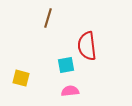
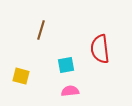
brown line: moved 7 px left, 12 px down
red semicircle: moved 13 px right, 3 px down
yellow square: moved 2 px up
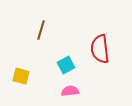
cyan square: rotated 18 degrees counterclockwise
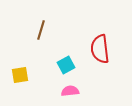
yellow square: moved 1 px left, 1 px up; rotated 24 degrees counterclockwise
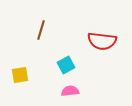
red semicircle: moved 2 px right, 8 px up; rotated 76 degrees counterclockwise
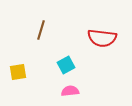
red semicircle: moved 3 px up
yellow square: moved 2 px left, 3 px up
